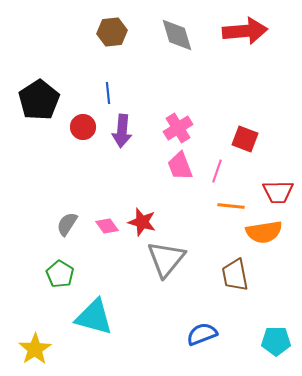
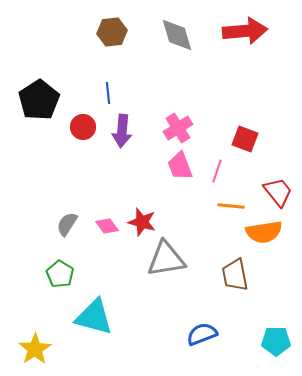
red trapezoid: rotated 128 degrees counterclockwise
gray triangle: rotated 42 degrees clockwise
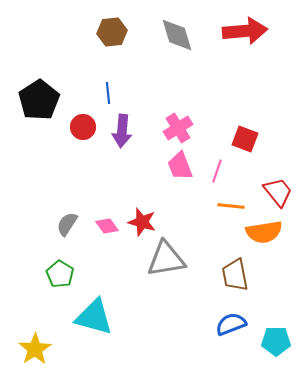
blue semicircle: moved 29 px right, 10 px up
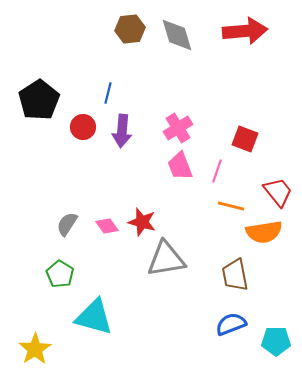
brown hexagon: moved 18 px right, 3 px up
blue line: rotated 20 degrees clockwise
orange line: rotated 8 degrees clockwise
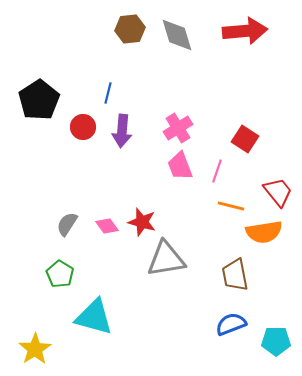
red square: rotated 12 degrees clockwise
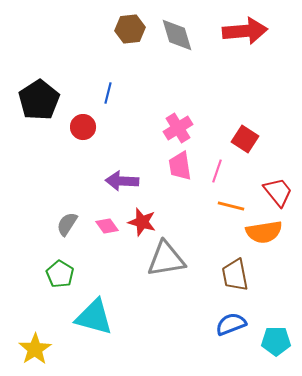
purple arrow: moved 50 px down; rotated 88 degrees clockwise
pink trapezoid: rotated 12 degrees clockwise
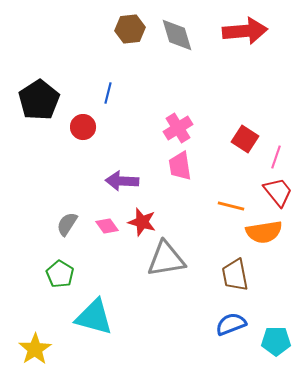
pink line: moved 59 px right, 14 px up
